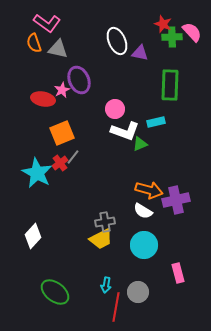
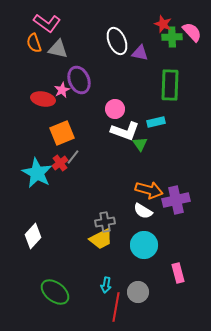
green triangle: rotated 42 degrees counterclockwise
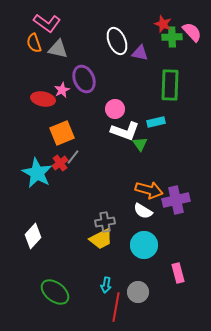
purple ellipse: moved 5 px right, 1 px up
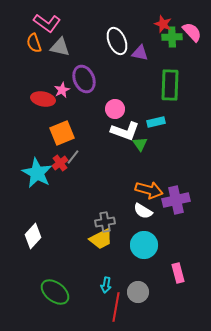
gray triangle: moved 2 px right, 2 px up
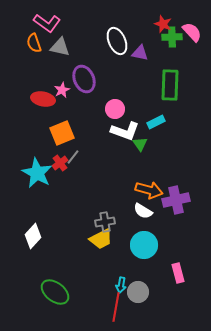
cyan rectangle: rotated 12 degrees counterclockwise
cyan arrow: moved 15 px right
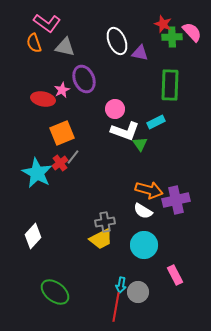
gray triangle: moved 5 px right
pink rectangle: moved 3 px left, 2 px down; rotated 12 degrees counterclockwise
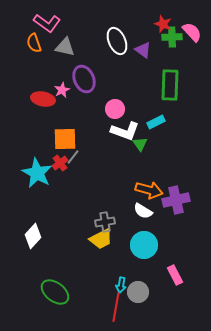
purple triangle: moved 3 px right, 3 px up; rotated 24 degrees clockwise
orange square: moved 3 px right, 6 px down; rotated 20 degrees clockwise
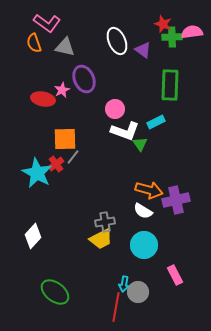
pink semicircle: rotated 55 degrees counterclockwise
red cross: moved 4 px left, 1 px down
cyan arrow: moved 3 px right, 1 px up
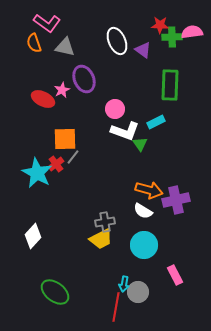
red star: moved 3 px left, 1 px down; rotated 18 degrees counterclockwise
red ellipse: rotated 15 degrees clockwise
